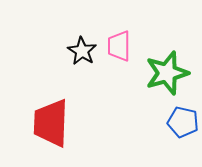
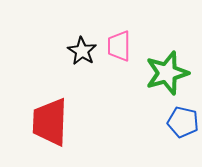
red trapezoid: moved 1 px left, 1 px up
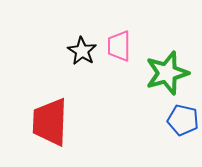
blue pentagon: moved 2 px up
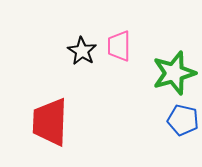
green star: moved 7 px right
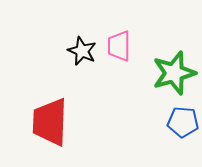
black star: rotated 8 degrees counterclockwise
blue pentagon: moved 2 px down; rotated 8 degrees counterclockwise
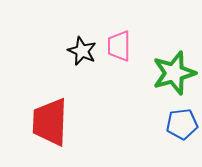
blue pentagon: moved 1 px left, 2 px down; rotated 12 degrees counterclockwise
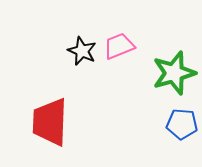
pink trapezoid: rotated 68 degrees clockwise
blue pentagon: rotated 12 degrees clockwise
